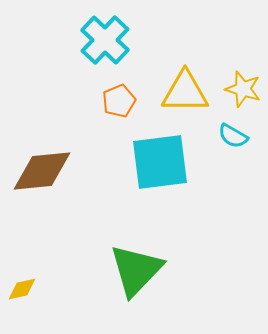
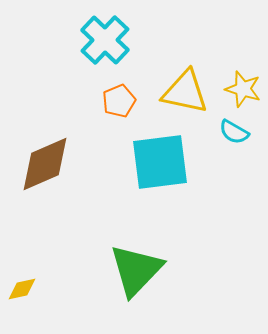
yellow triangle: rotated 12 degrees clockwise
cyan semicircle: moved 1 px right, 4 px up
brown diamond: moved 3 px right, 7 px up; rotated 18 degrees counterclockwise
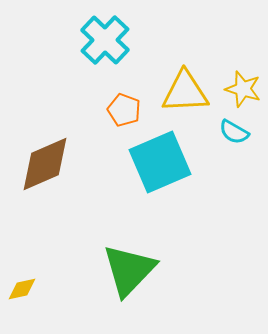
yellow triangle: rotated 15 degrees counterclockwise
orange pentagon: moved 5 px right, 9 px down; rotated 28 degrees counterclockwise
cyan square: rotated 16 degrees counterclockwise
green triangle: moved 7 px left
